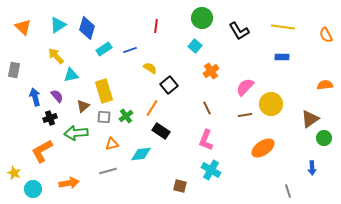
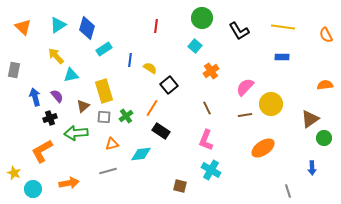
blue line at (130, 50): moved 10 px down; rotated 64 degrees counterclockwise
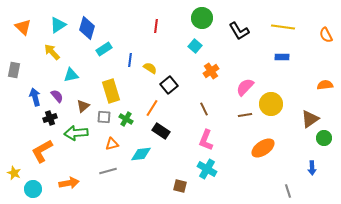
yellow arrow at (56, 56): moved 4 px left, 4 px up
yellow rectangle at (104, 91): moved 7 px right
brown line at (207, 108): moved 3 px left, 1 px down
green cross at (126, 116): moved 3 px down; rotated 24 degrees counterclockwise
cyan cross at (211, 170): moved 4 px left, 1 px up
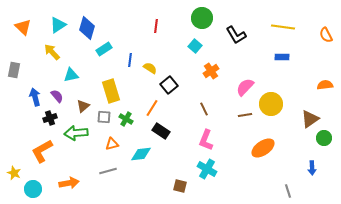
black L-shape at (239, 31): moved 3 px left, 4 px down
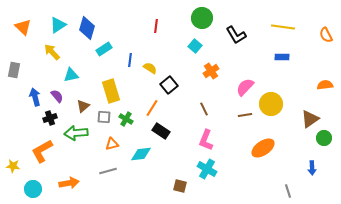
yellow star at (14, 173): moved 1 px left, 7 px up; rotated 16 degrees counterclockwise
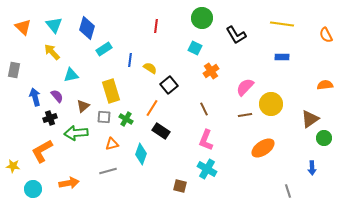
cyan triangle at (58, 25): moved 4 px left; rotated 36 degrees counterclockwise
yellow line at (283, 27): moved 1 px left, 3 px up
cyan square at (195, 46): moved 2 px down; rotated 16 degrees counterclockwise
cyan diamond at (141, 154): rotated 65 degrees counterclockwise
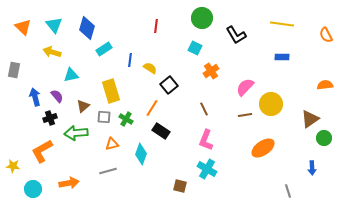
yellow arrow at (52, 52): rotated 30 degrees counterclockwise
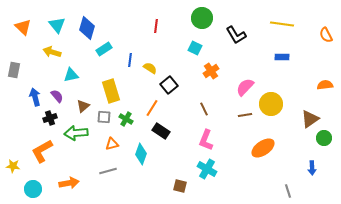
cyan triangle at (54, 25): moved 3 px right
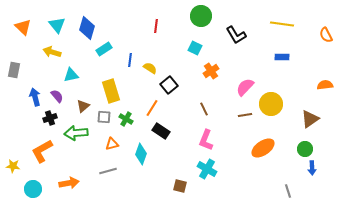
green circle at (202, 18): moved 1 px left, 2 px up
green circle at (324, 138): moved 19 px left, 11 px down
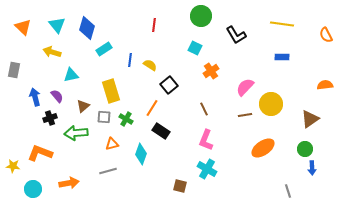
red line at (156, 26): moved 2 px left, 1 px up
yellow semicircle at (150, 68): moved 3 px up
orange L-shape at (42, 151): moved 2 px left, 2 px down; rotated 50 degrees clockwise
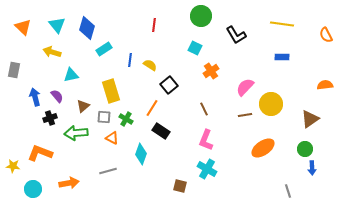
orange triangle at (112, 144): moved 6 px up; rotated 40 degrees clockwise
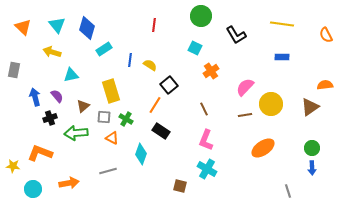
orange line at (152, 108): moved 3 px right, 3 px up
brown triangle at (310, 119): moved 12 px up
green circle at (305, 149): moved 7 px right, 1 px up
